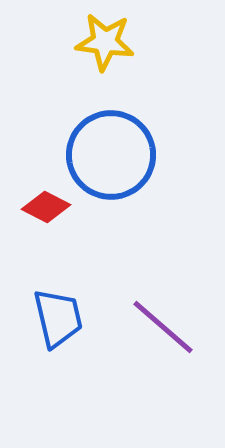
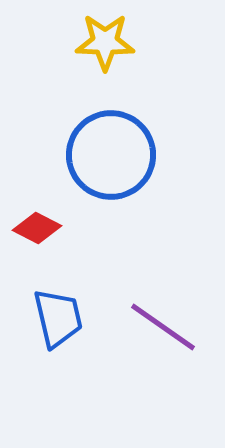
yellow star: rotated 6 degrees counterclockwise
red diamond: moved 9 px left, 21 px down
purple line: rotated 6 degrees counterclockwise
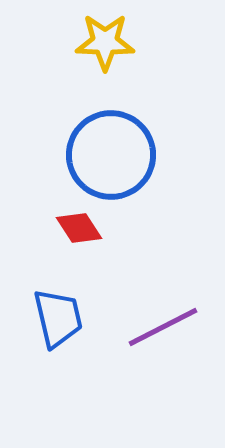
red diamond: moved 42 px right; rotated 30 degrees clockwise
purple line: rotated 62 degrees counterclockwise
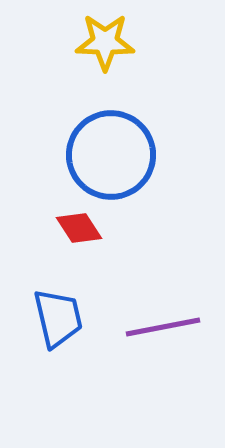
purple line: rotated 16 degrees clockwise
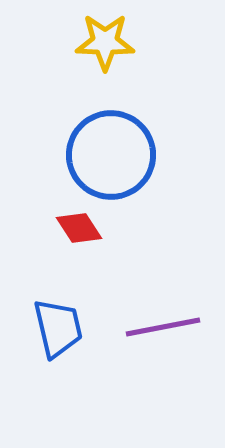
blue trapezoid: moved 10 px down
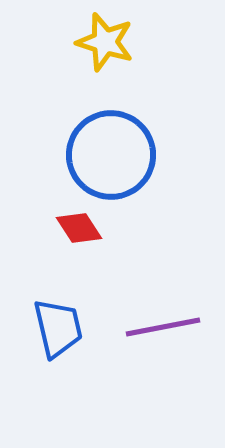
yellow star: rotated 16 degrees clockwise
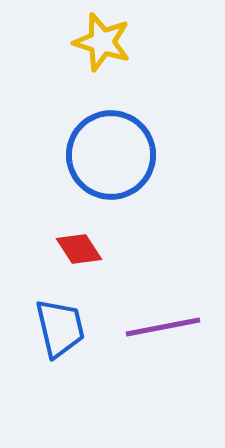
yellow star: moved 3 px left
red diamond: moved 21 px down
blue trapezoid: moved 2 px right
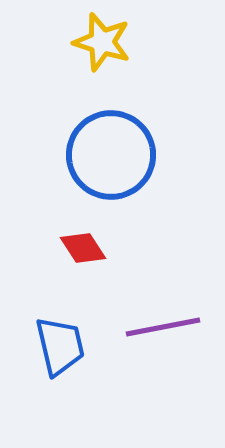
red diamond: moved 4 px right, 1 px up
blue trapezoid: moved 18 px down
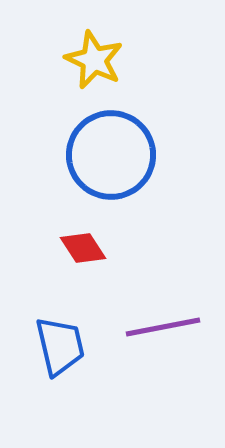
yellow star: moved 8 px left, 18 px down; rotated 8 degrees clockwise
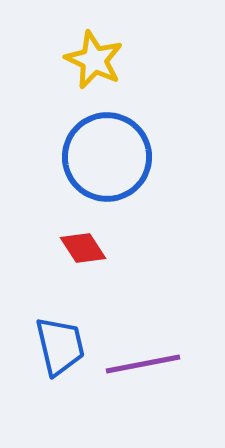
blue circle: moved 4 px left, 2 px down
purple line: moved 20 px left, 37 px down
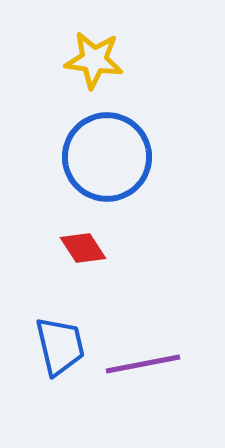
yellow star: rotated 18 degrees counterclockwise
